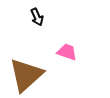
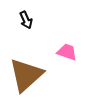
black arrow: moved 11 px left, 3 px down
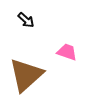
black arrow: rotated 24 degrees counterclockwise
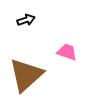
black arrow: rotated 60 degrees counterclockwise
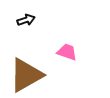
brown triangle: rotated 12 degrees clockwise
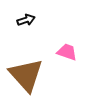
brown triangle: rotated 42 degrees counterclockwise
